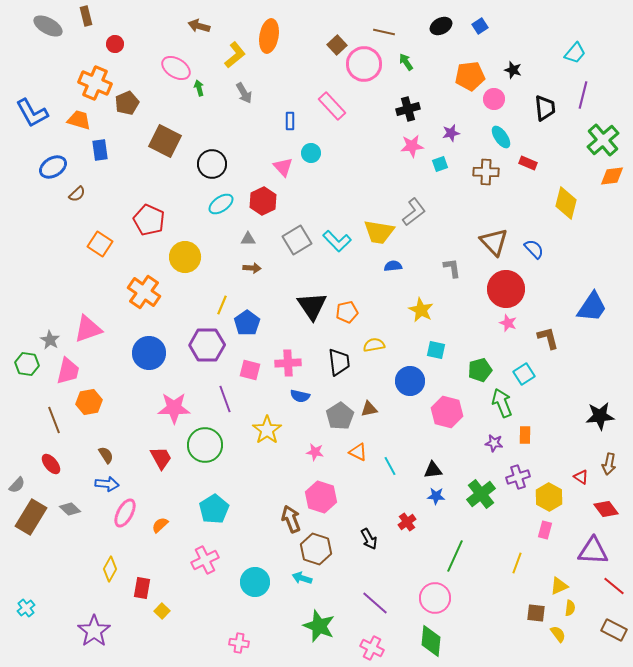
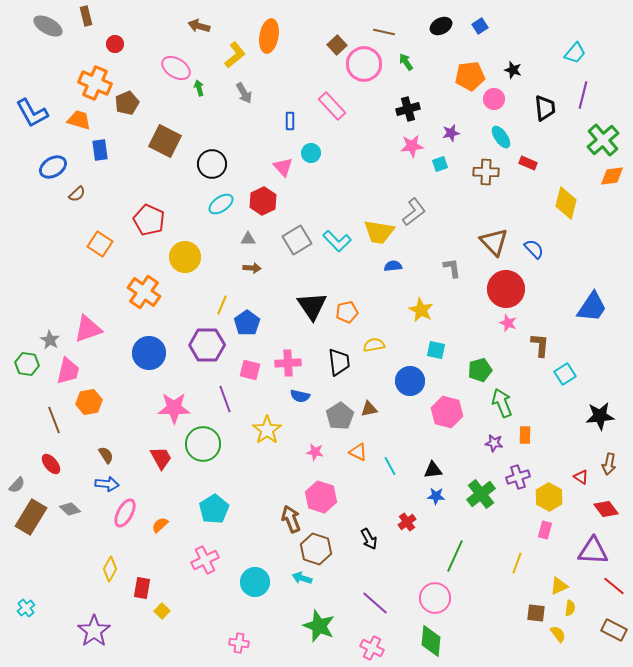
brown L-shape at (548, 338): moved 8 px left, 7 px down; rotated 20 degrees clockwise
cyan square at (524, 374): moved 41 px right
green circle at (205, 445): moved 2 px left, 1 px up
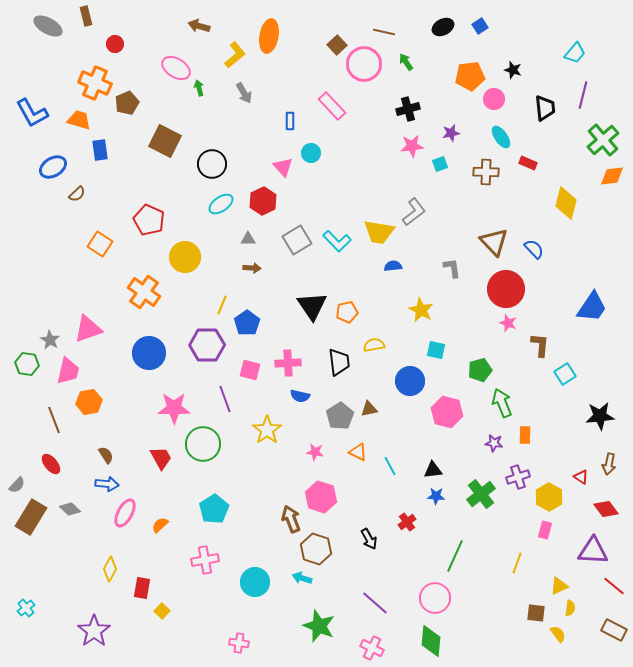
black ellipse at (441, 26): moved 2 px right, 1 px down
pink cross at (205, 560): rotated 16 degrees clockwise
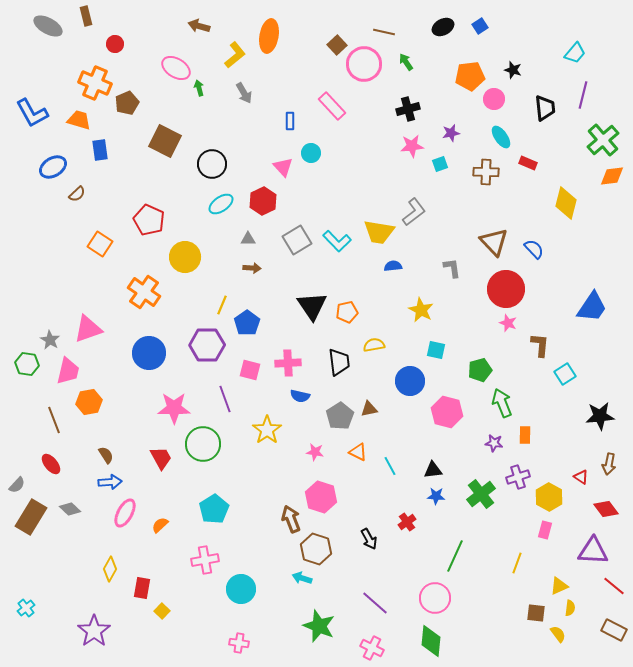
blue arrow at (107, 484): moved 3 px right, 2 px up; rotated 10 degrees counterclockwise
cyan circle at (255, 582): moved 14 px left, 7 px down
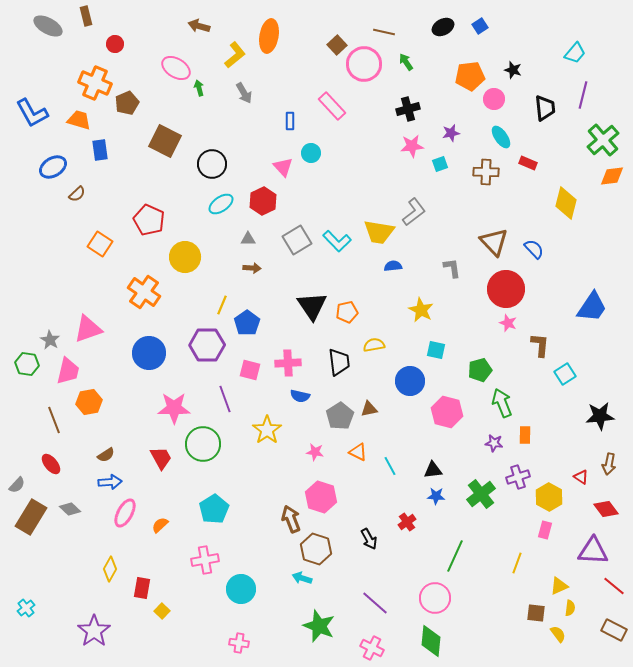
brown semicircle at (106, 455): rotated 90 degrees clockwise
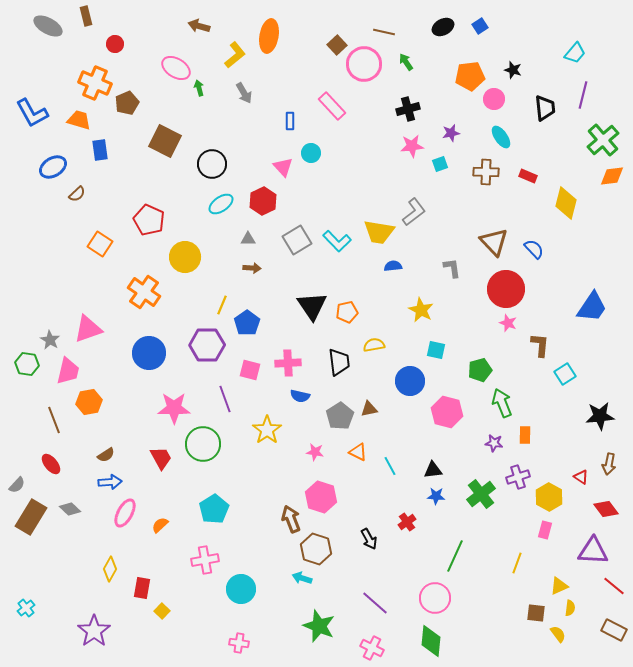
red rectangle at (528, 163): moved 13 px down
